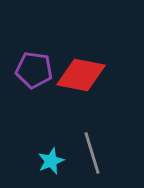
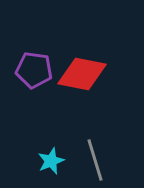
red diamond: moved 1 px right, 1 px up
gray line: moved 3 px right, 7 px down
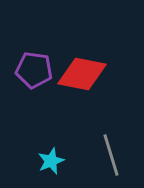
gray line: moved 16 px right, 5 px up
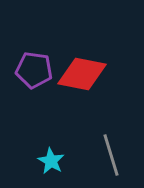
cyan star: rotated 20 degrees counterclockwise
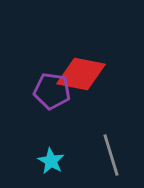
purple pentagon: moved 18 px right, 21 px down
red diamond: moved 1 px left
